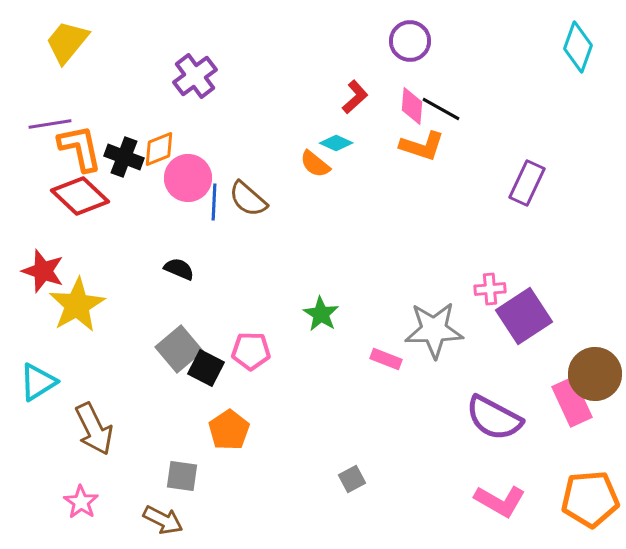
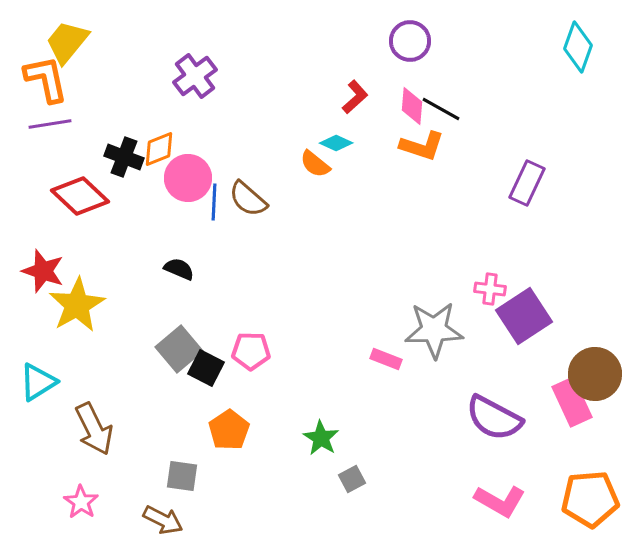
orange L-shape at (80, 148): moved 34 px left, 69 px up
pink cross at (490, 289): rotated 12 degrees clockwise
green star at (321, 314): moved 124 px down
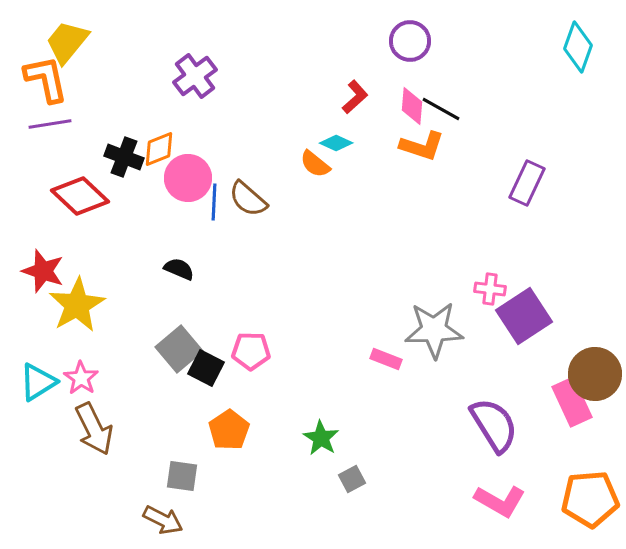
purple semicircle at (494, 418): moved 7 px down; rotated 150 degrees counterclockwise
pink star at (81, 502): moved 124 px up
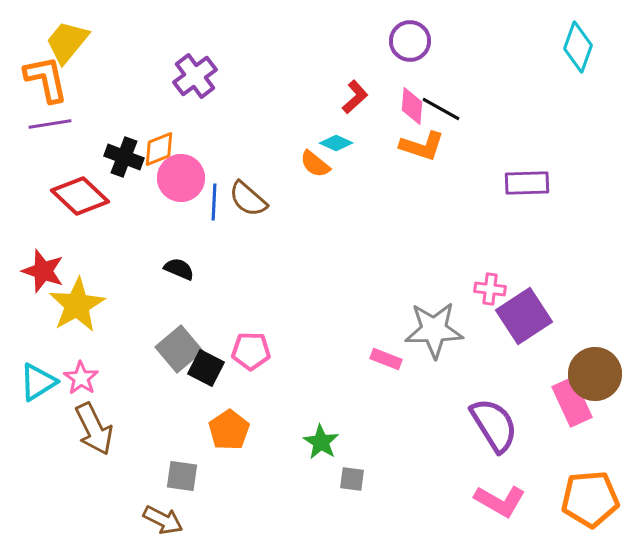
pink circle at (188, 178): moved 7 px left
purple rectangle at (527, 183): rotated 63 degrees clockwise
green star at (321, 438): moved 4 px down
gray square at (352, 479): rotated 36 degrees clockwise
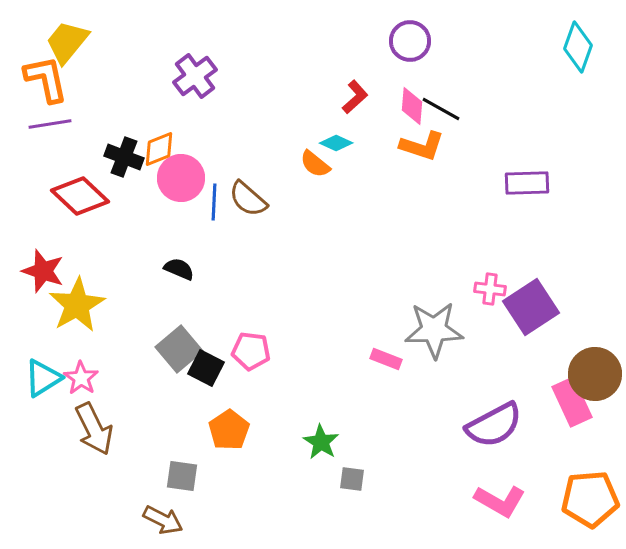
purple square at (524, 316): moved 7 px right, 9 px up
pink pentagon at (251, 351): rotated 6 degrees clockwise
cyan triangle at (38, 382): moved 5 px right, 4 px up
purple semicircle at (494, 425): rotated 94 degrees clockwise
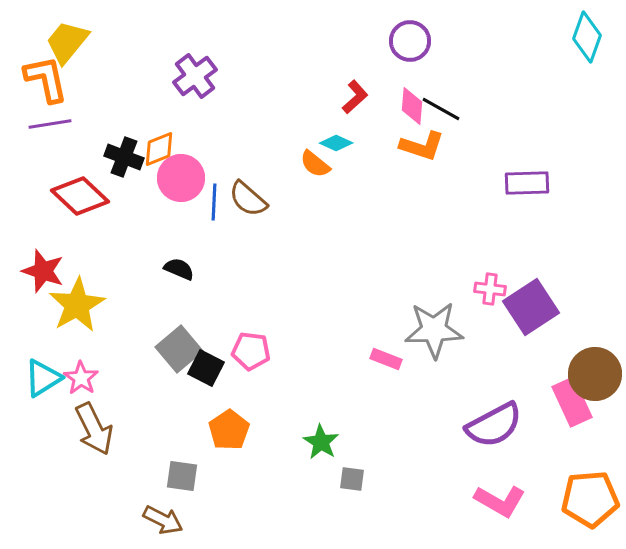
cyan diamond at (578, 47): moved 9 px right, 10 px up
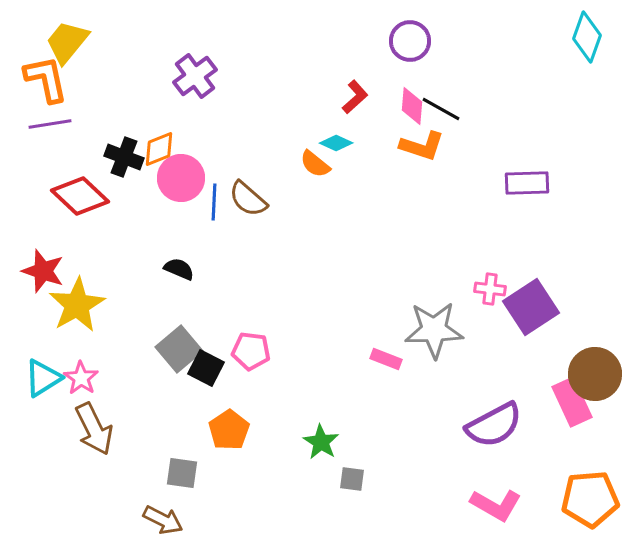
gray square at (182, 476): moved 3 px up
pink L-shape at (500, 501): moved 4 px left, 4 px down
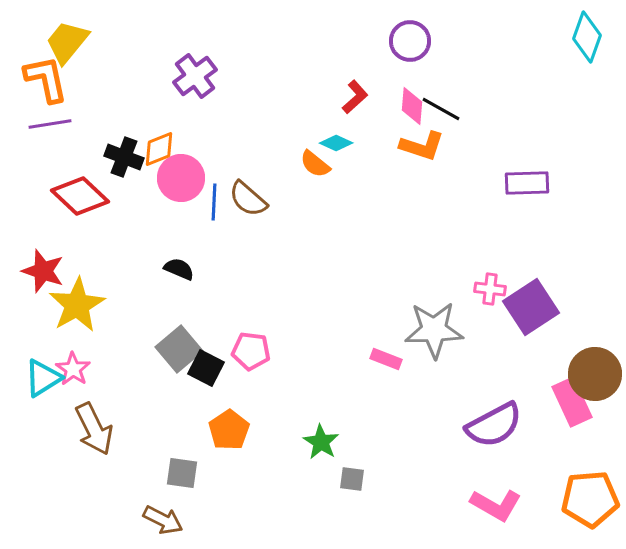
pink star at (81, 378): moved 8 px left, 9 px up
